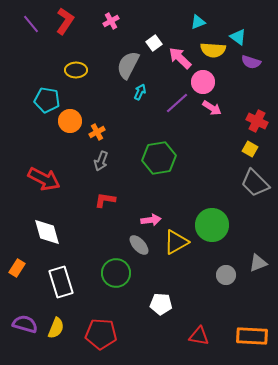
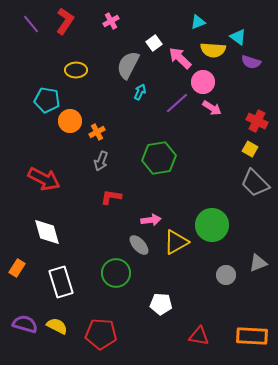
red L-shape at (105, 200): moved 6 px right, 3 px up
yellow semicircle at (56, 328): moved 1 px right, 2 px up; rotated 85 degrees counterclockwise
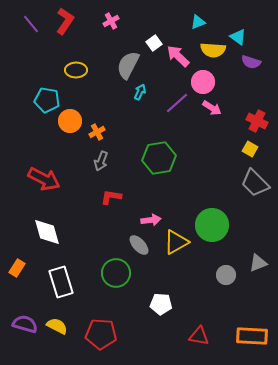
pink arrow at (180, 58): moved 2 px left, 2 px up
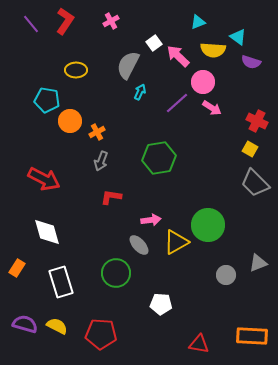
green circle at (212, 225): moved 4 px left
red triangle at (199, 336): moved 8 px down
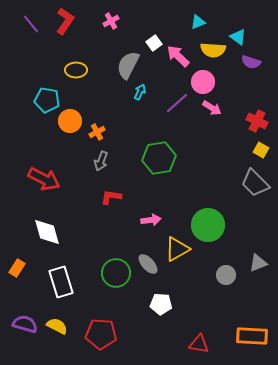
yellow square at (250, 149): moved 11 px right, 1 px down
yellow triangle at (176, 242): moved 1 px right, 7 px down
gray ellipse at (139, 245): moved 9 px right, 19 px down
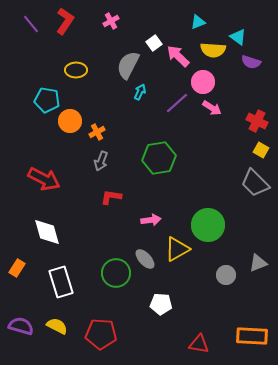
gray ellipse at (148, 264): moved 3 px left, 5 px up
purple semicircle at (25, 324): moved 4 px left, 2 px down
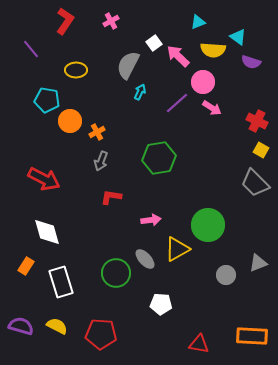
purple line at (31, 24): moved 25 px down
orange rectangle at (17, 268): moved 9 px right, 2 px up
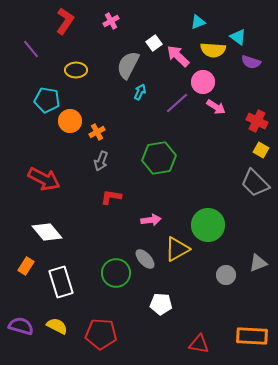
pink arrow at (212, 108): moved 4 px right, 1 px up
white diamond at (47, 232): rotated 24 degrees counterclockwise
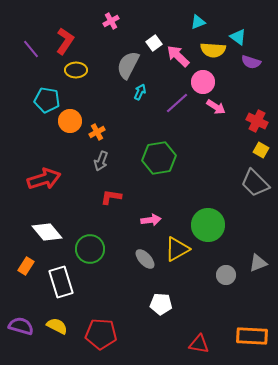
red L-shape at (65, 21): moved 20 px down
red arrow at (44, 179): rotated 44 degrees counterclockwise
green circle at (116, 273): moved 26 px left, 24 px up
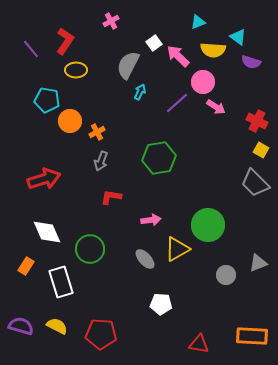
white diamond at (47, 232): rotated 16 degrees clockwise
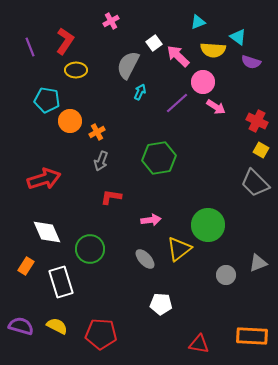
purple line at (31, 49): moved 1 px left, 2 px up; rotated 18 degrees clockwise
yellow triangle at (177, 249): moved 2 px right; rotated 8 degrees counterclockwise
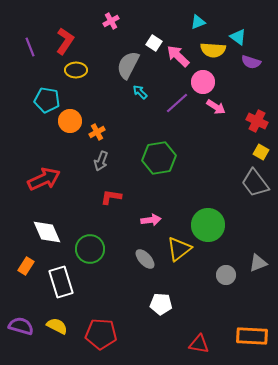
white square at (154, 43): rotated 21 degrees counterclockwise
cyan arrow at (140, 92): rotated 70 degrees counterclockwise
yellow square at (261, 150): moved 2 px down
red arrow at (44, 179): rotated 8 degrees counterclockwise
gray trapezoid at (255, 183): rotated 8 degrees clockwise
